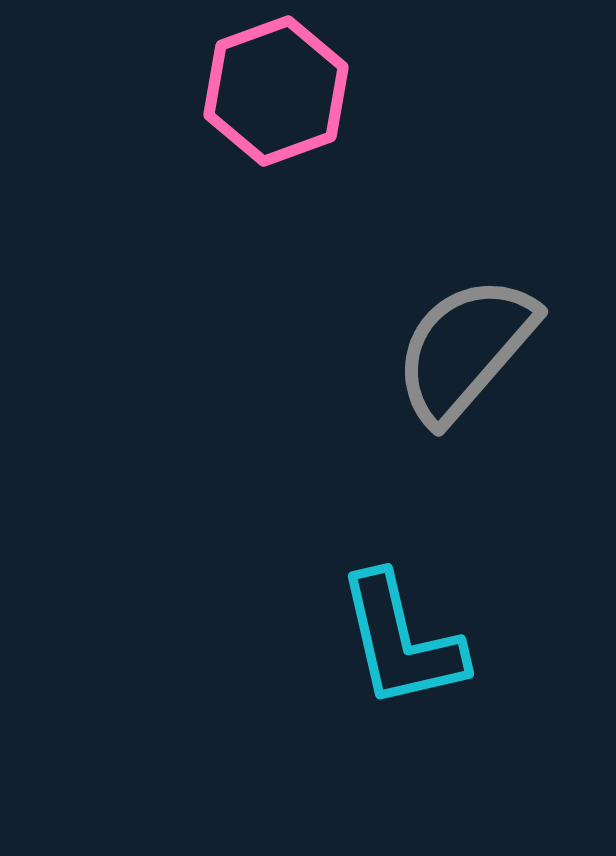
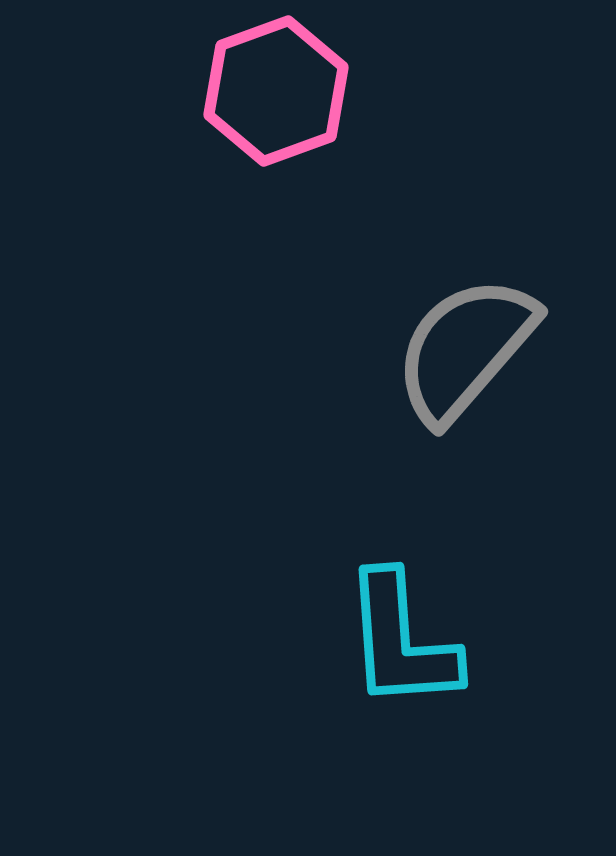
cyan L-shape: rotated 9 degrees clockwise
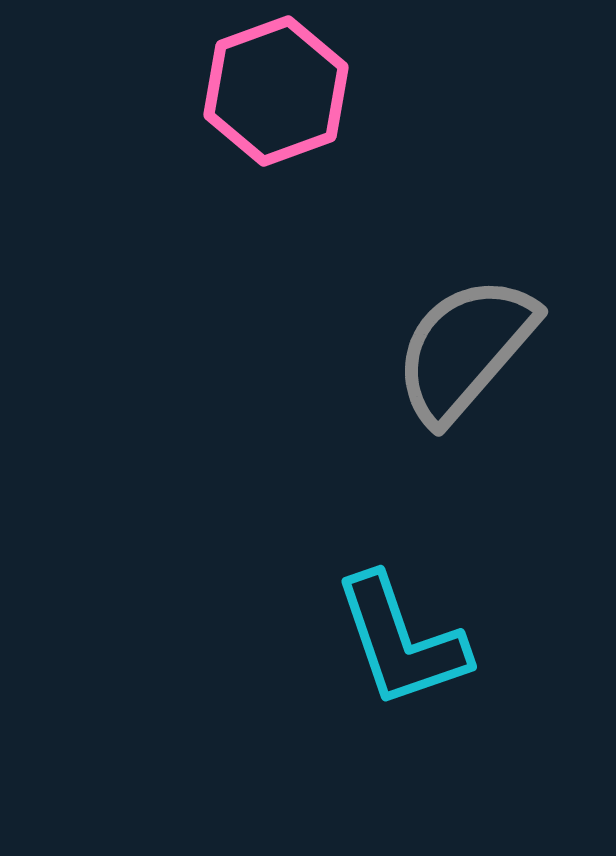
cyan L-shape: rotated 15 degrees counterclockwise
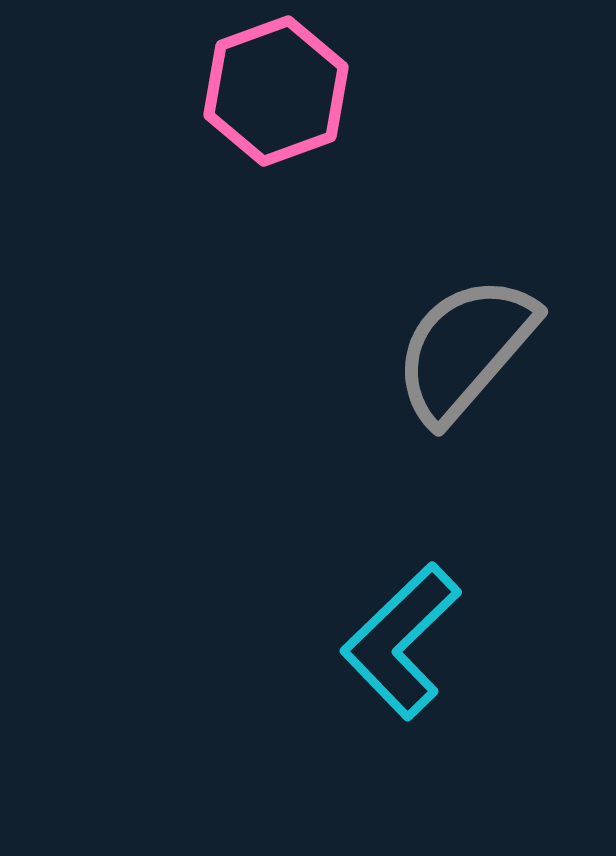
cyan L-shape: rotated 65 degrees clockwise
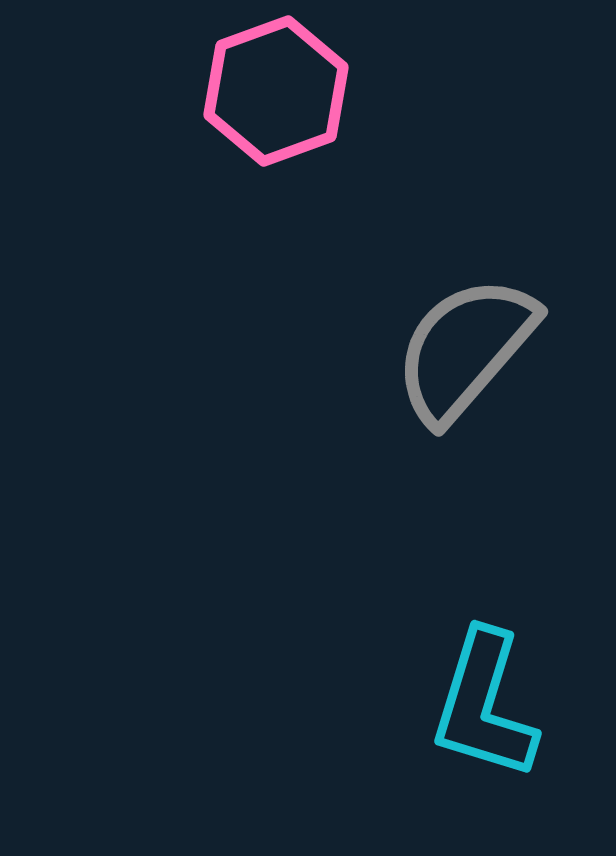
cyan L-shape: moved 83 px right, 64 px down; rotated 29 degrees counterclockwise
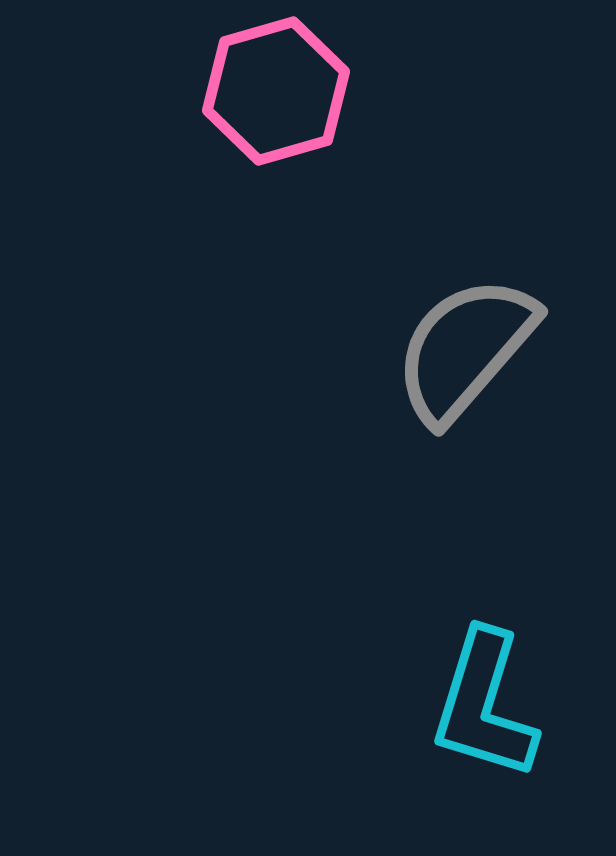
pink hexagon: rotated 4 degrees clockwise
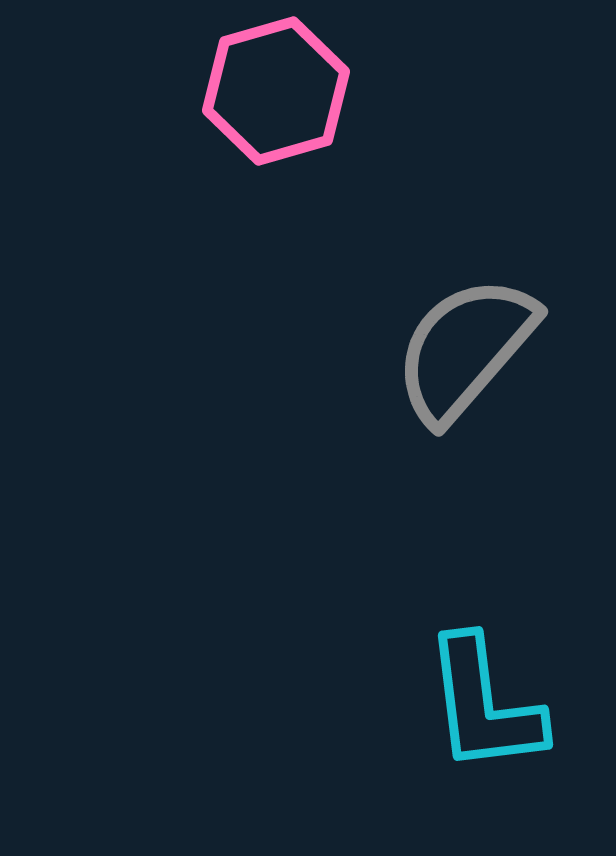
cyan L-shape: rotated 24 degrees counterclockwise
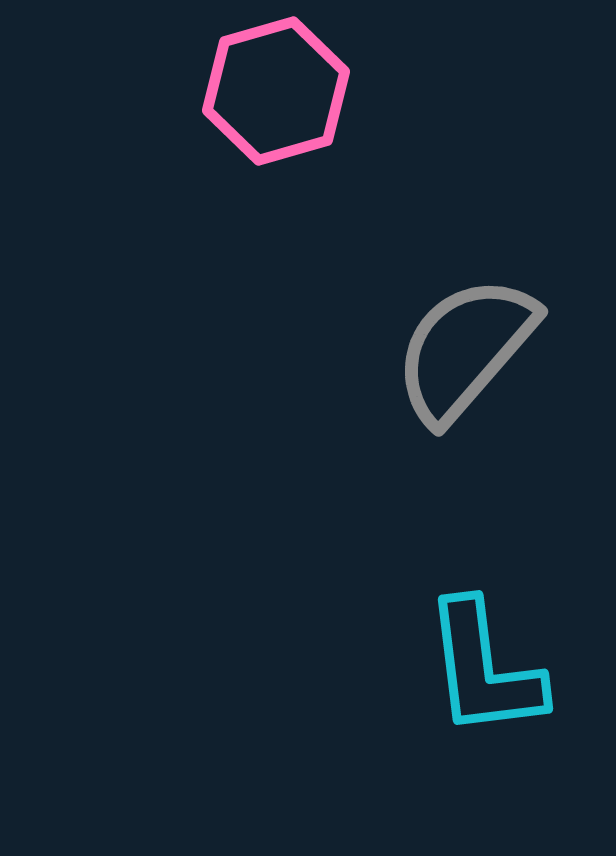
cyan L-shape: moved 36 px up
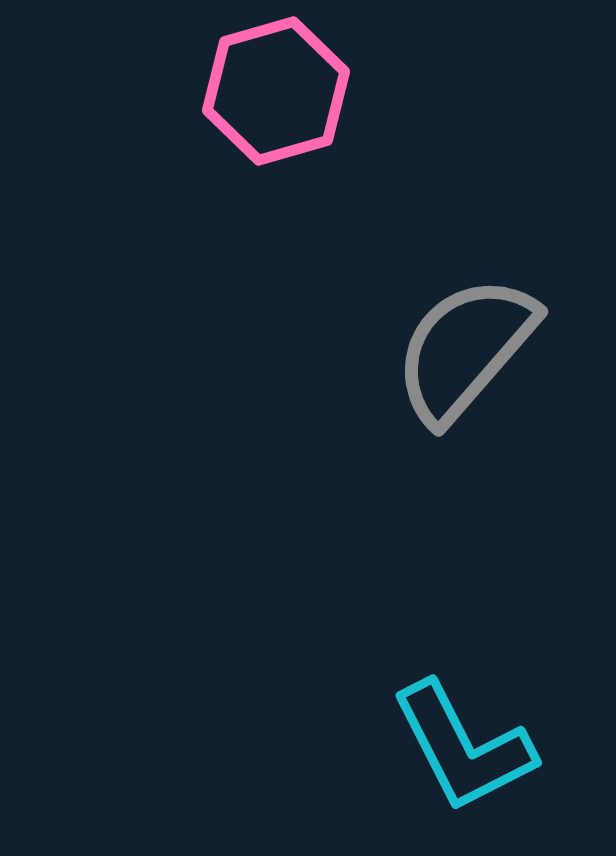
cyan L-shape: moved 21 px left, 78 px down; rotated 20 degrees counterclockwise
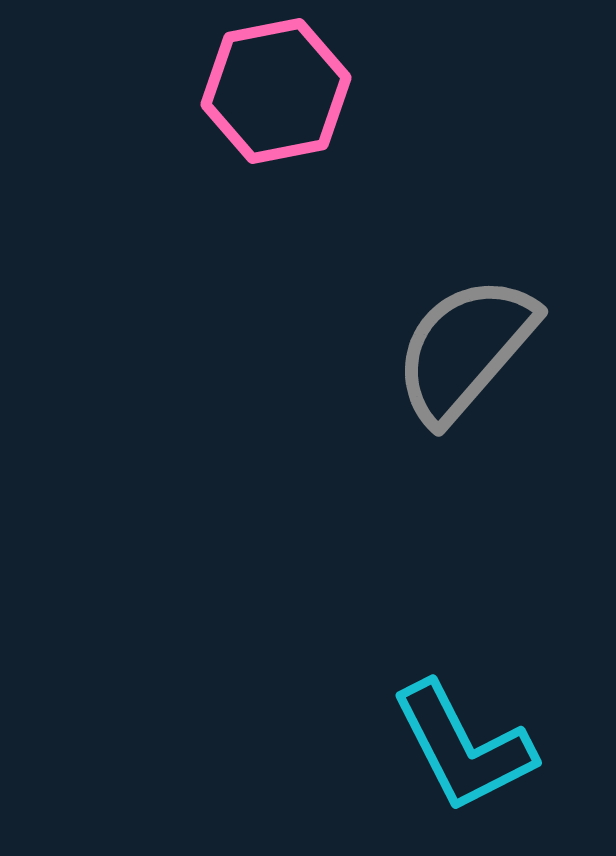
pink hexagon: rotated 5 degrees clockwise
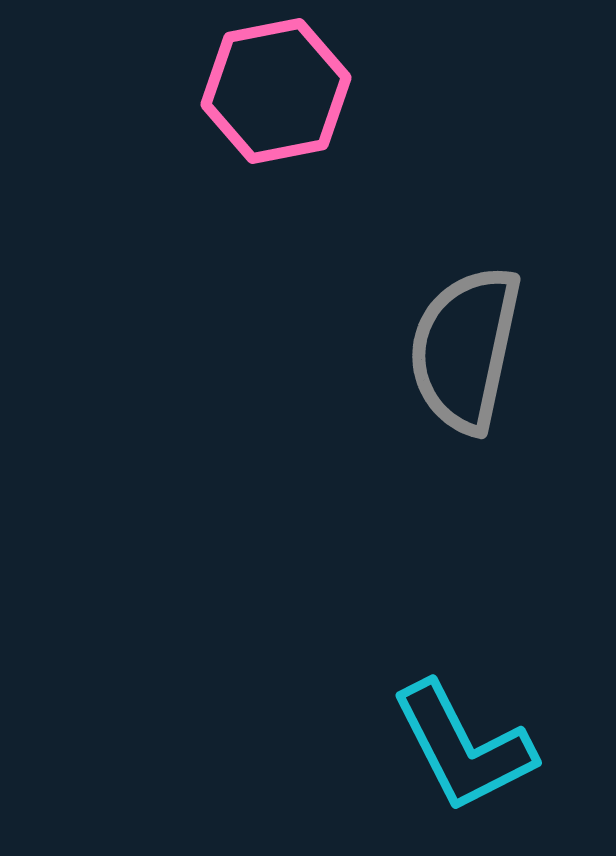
gray semicircle: rotated 29 degrees counterclockwise
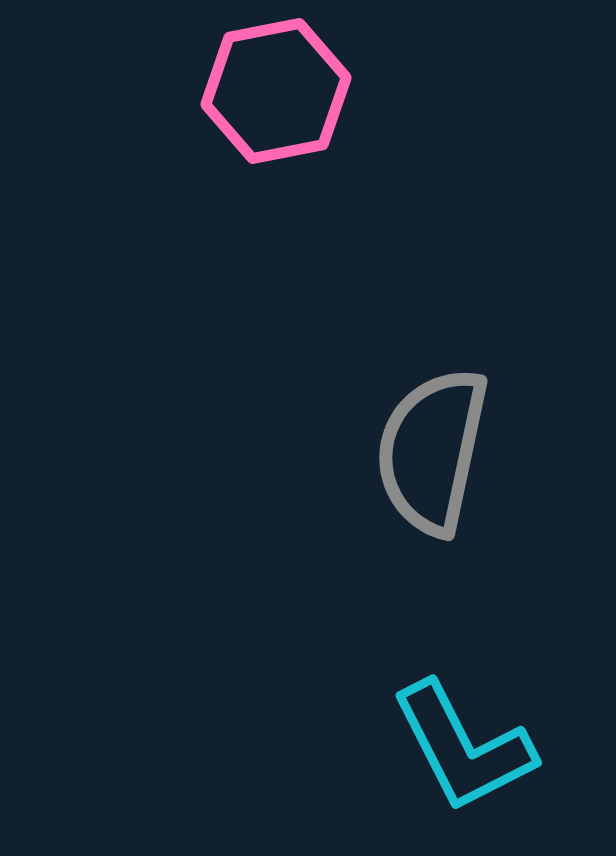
gray semicircle: moved 33 px left, 102 px down
